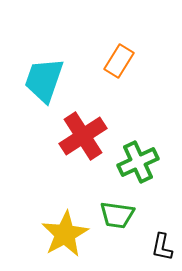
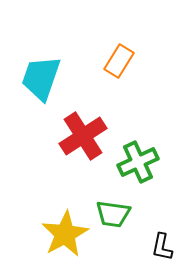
cyan trapezoid: moved 3 px left, 2 px up
green trapezoid: moved 4 px left, 1 px up
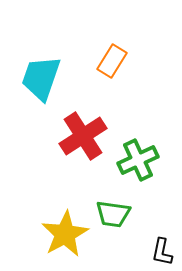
orange rectangle: moved 7 px left
green cross: moved 2 px up
black L-shape: moved 5 px down
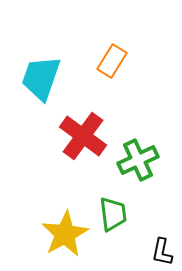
red cross: rotated 21 degrees counterclockwise
green trapezoid: rotated 105 degrees counterclockwise
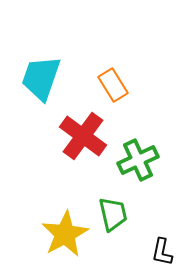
orange rectangle: moved 1 px right, 24 px down; rotated 64 degrees counterclockwise
green trapezoid: rotated 6 degrees counterclockwise
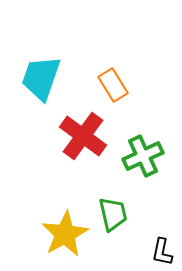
green cross: moved 5 px right, 4 px up
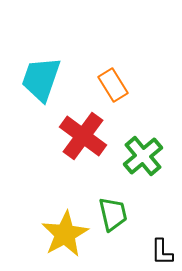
cyan trapezoid: moved 1 px down
green cross: rotated 15 degrees counterclockwise
black L-shape: rotated 12 degrees counterclockwise
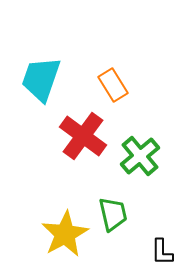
green cross: moved 3 px left
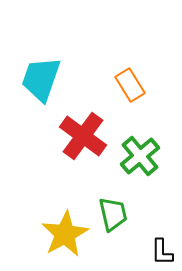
orange rectangle: moved 17 px right
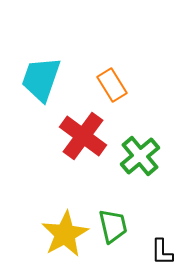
orange rectangle: moved 18 px left
green trapezoid: moved 12 px down
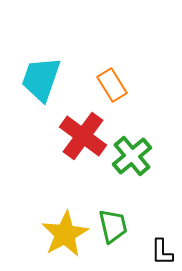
green cross: moved 8 px left
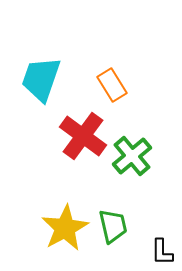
yellow star: moved 6 px up
